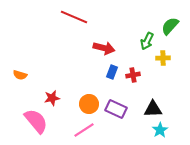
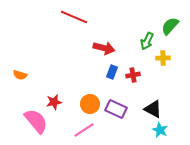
red star: moved 2 px right, 4 px down
orange circle: moved 1 px right
black triangle: rotated 30 degrees clockwise
cyan star: rotated 14 degrees counterclockwise
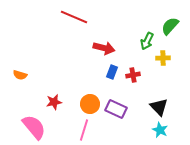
black triangle: moved 6 px right, 2 px up; rotated 18 degrees clockwise
pink semicircle: moved 2 px left, 6 px down
pink line: rotated 40 degrees counterclockwise
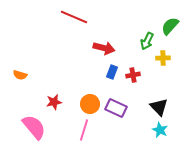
purple rectangle: moved 1 px up
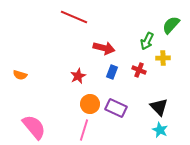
green semicircle: moved 1 px right, 1 px up
red cross: moved 6 px right, 5 px up; rotated 32 degrees clockwise
red star: moved 24 px right, 26 px up; rotated 14 degrees counterclockwise
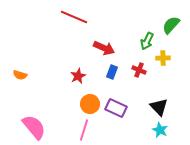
red arrow: rotated 10 degrees clockwise
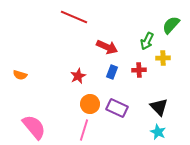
red arrow: moved 3 px right, 1 px up
red cross: rotated 24 degrees counterclockwise
purple rectangle: moved 1 px right
cyan star: moved 2 px left, 2 px down
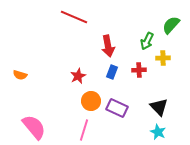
red arrow: moved 1 px right, 1 px up; rotated 55 degrees clockwise
orange circle: moved 1 px right, 3 px up
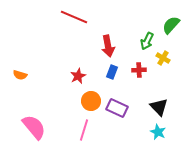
yellow cross: rotated 32 degrees clockwise
